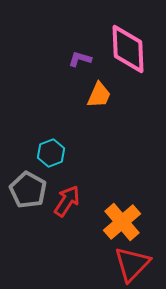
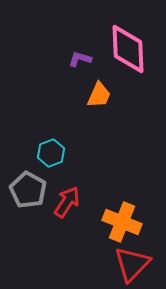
red arrow: moved 1 px down
orange cross: rotated 27 degrees counterclockwise
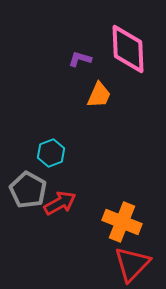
red arrow: moved 7 px left, 1 px down; rotated 28 degrees clockwise
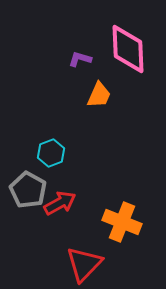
red triangle: moved 48 px left
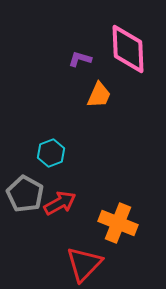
gray pentagon: moved 3 px left, 4 px down
orange cross: moved 4 px left, 1 px down
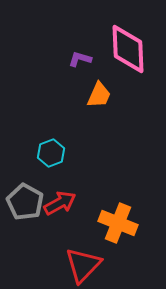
gray pentagon: moved 8 px down
red triangle: moved 1 px left, 1 px down
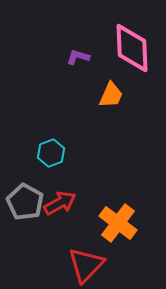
pink diamond: moved 4 px right, 1 px up
purple L-shape: moved 2 px left, 2 px up
orange trapezoid: moved 12 px right
orange cross: rotated 15 degrees clockwise
red triangle: moved 3 px right
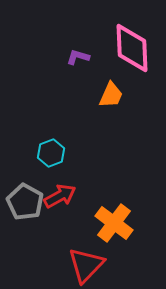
red arrow: moved 7 px up
orange cross: moved 4 px left
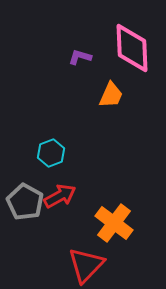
purple L-shape: moved 2 px right
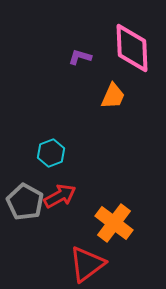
orange trapezoid: moved 2 px right, 1 px down
red triangle: moved 1 px right, 1 px up; rotated 9 degrees clockwise
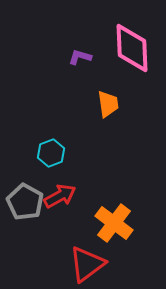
orange trapezoid: moved 5 px left, 8 px down; rotated 32 degrees counterclockwise
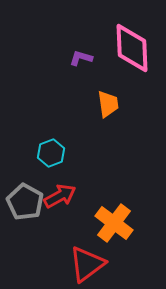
purple L-shape: moved 1 px right, 1 px down
